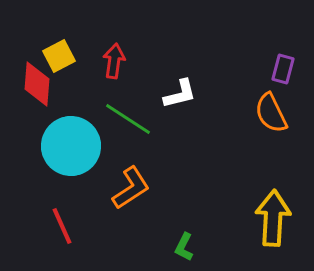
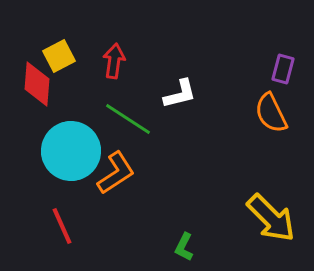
cyan circle: moved 5 px down
orange L-shape: moved 15 px left, 15 px up
yellow arrow: moved 2 px left; rotated 132 degrees clockwise
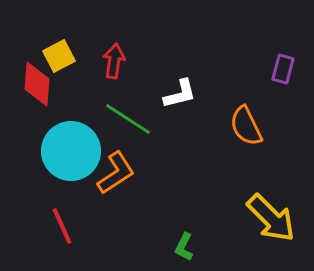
orange semicircle: moved 25 px left, 13 px down
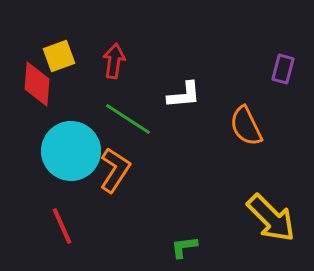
yellow square: rotated 8 degrees clockwise
white L-shape: moved 4 px right, 1 px down; rotated 9 degrees clockwise
orange L-shape: moved 1 px left, 3 px up; rotated 24 degrees counterclockwise
green L-shape: rotated 56 degrees clockwise
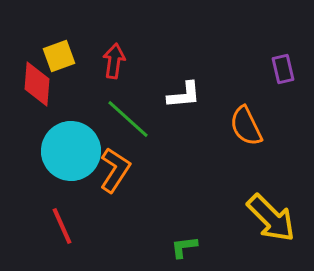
purple rectangle: rotated 28 degrees counterclockwise
green line: rotated 9 degrees clockwise
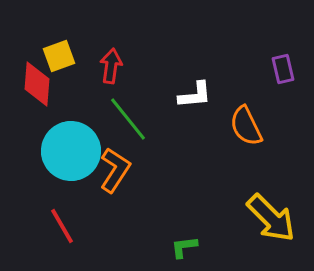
red arrow: moved 3 px left, 5 px down
white L-shape: moved 11 px right
green line: rotated 9 degrees clockwise
red line: rotated 6 degrees counterclockwise
